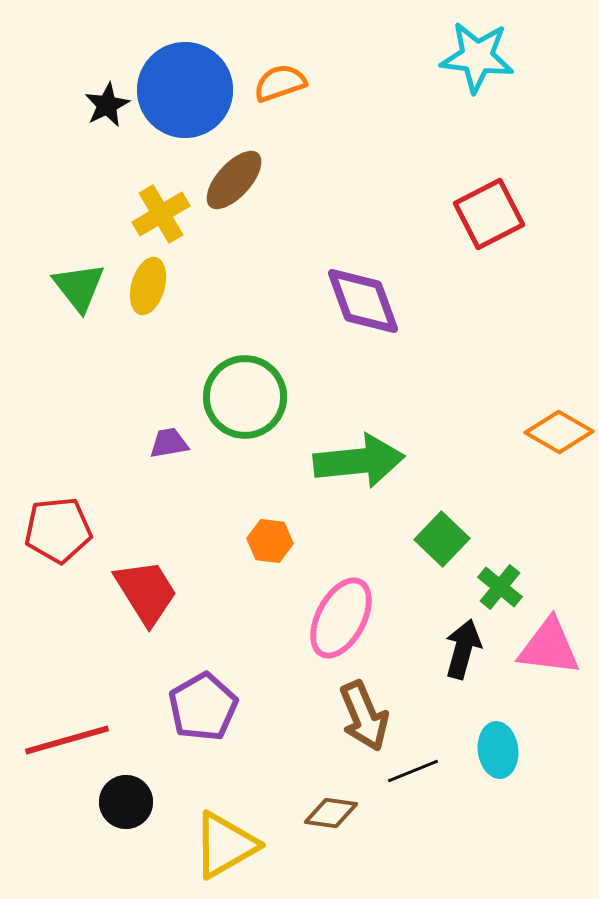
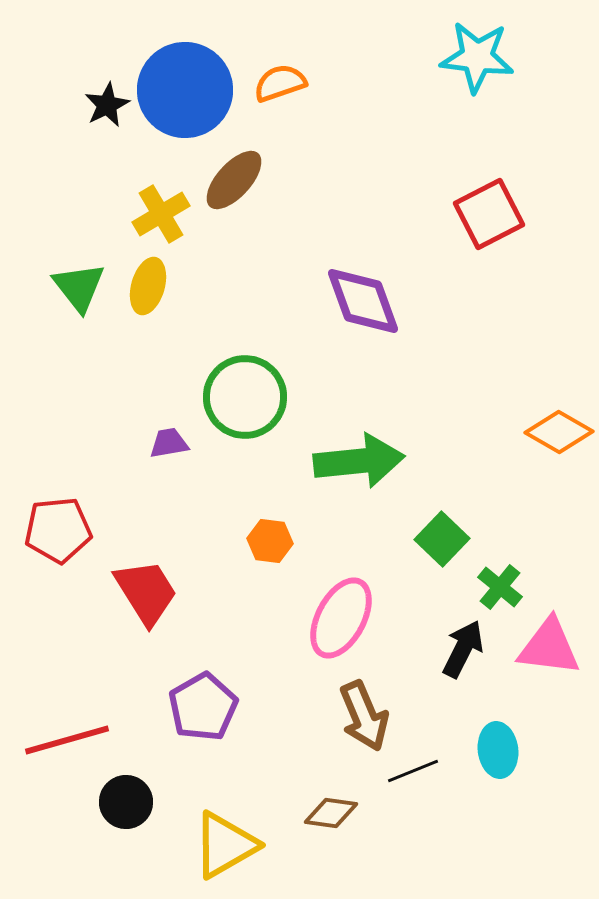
black arrow: rotated 12 degrees clockwise
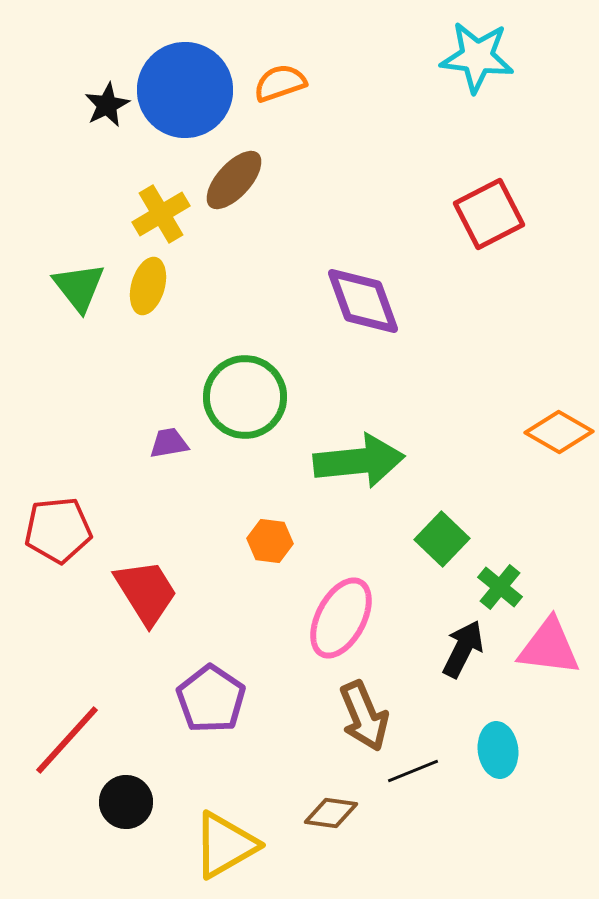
purple pentagon: moved 8 px right, 8 px up; rotated 8 degrees counterclockwise
red line: rotated 32 degrees counterclockwise
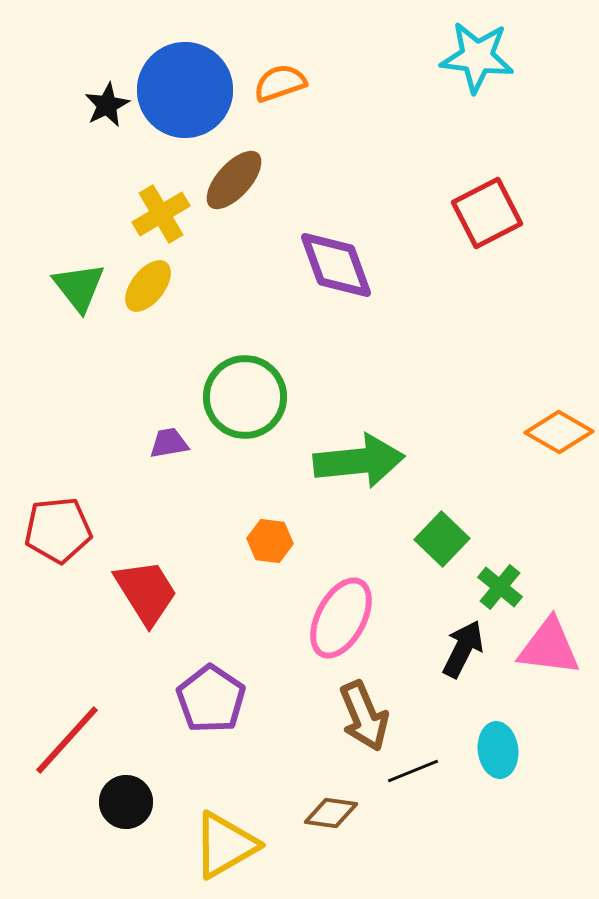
red square: moved 2 px left, 1 px up
yellow ellipse: rotated 22 degrees clockwise
purple diamond: moved 27 px left, 36 px up
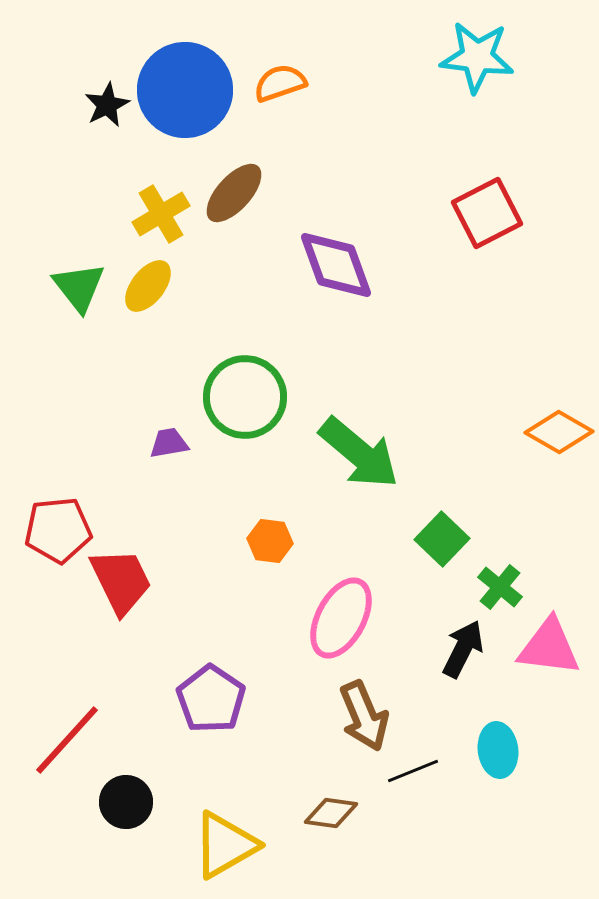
brown ellipse: moved 13 px down
green arrow: moved 8 px up; rotated 46 degrees clockwise
red trapezoid: moved 25 px left, 11 px up; rotated 6 degrees clockwise
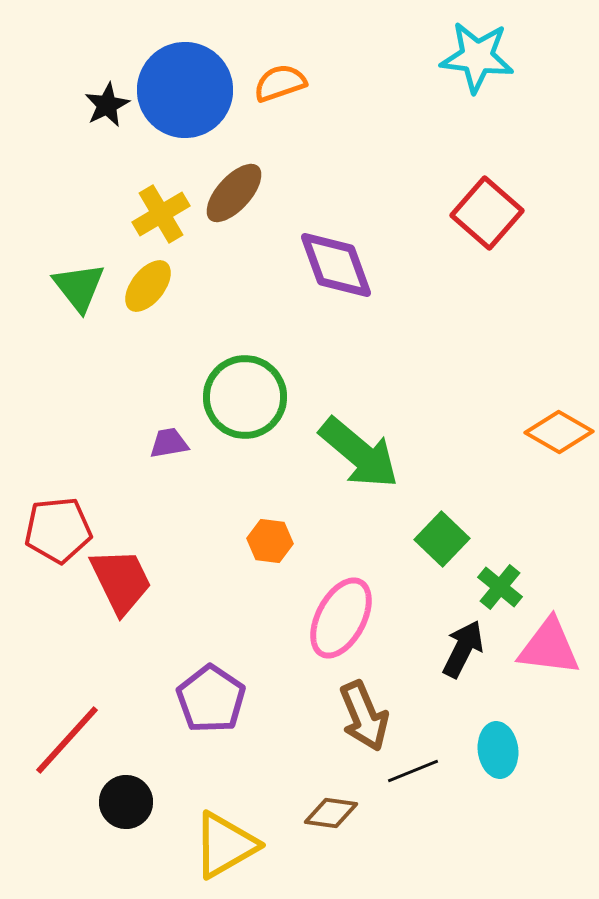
red square: rotated 22 degrees counterclockwise
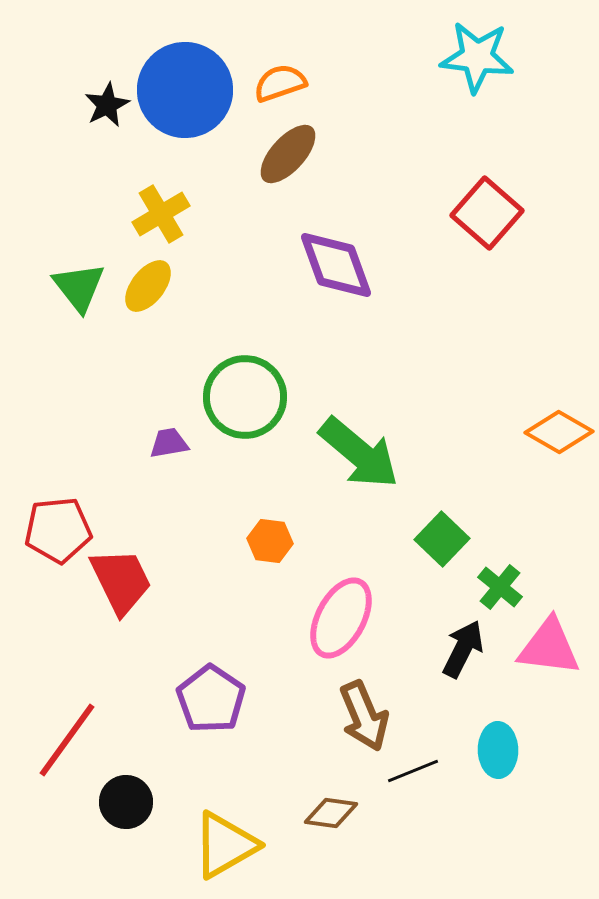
brown ellipse: moved 54 px right, 39 px up
red line: rotated 6 degrees counterclockwise
cyan ellipse: rotated 6 degrees clockwise
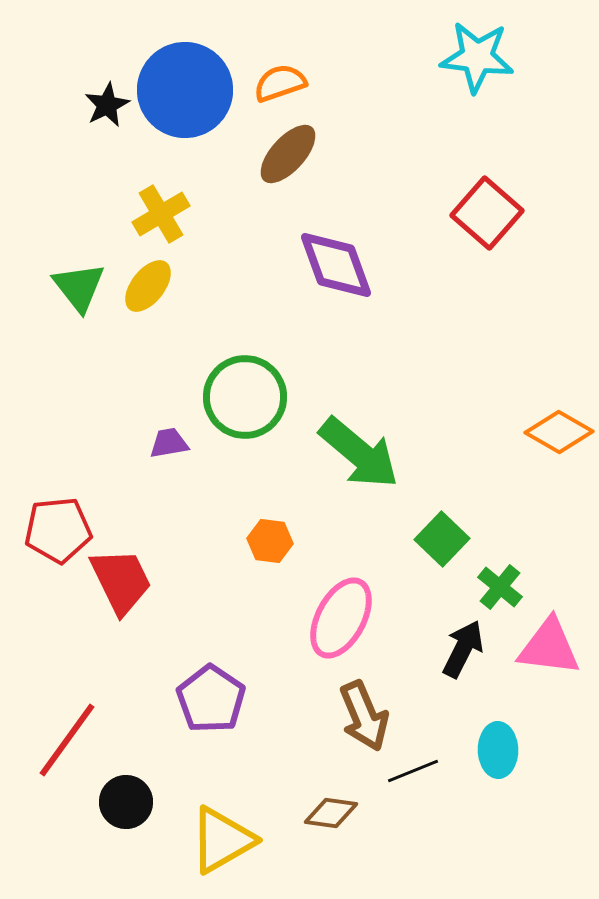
yellow triangle: moved 3 px left, 5 px up
